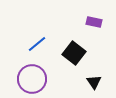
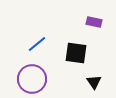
black square: moved 2 px right; rotated 30 degrees counterclockwise
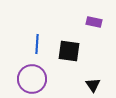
blue line: rotated 48 degrees counterclockwise
black square: moved 7 px left, 2 px up
black triangle: moved 1 px left, 3 px down
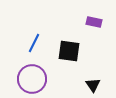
blue line: moved 3 px left, 1 px up; rotated 24 degrees clockwise
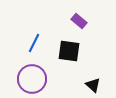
purple rectangle: moved 15 px left, 1 px up; rotated 28 degrees clockwise
black triangle: rotated 14 degrees counterclockwise
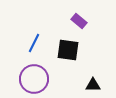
black square: moved 1 px left, 1 px up
purple circle: moved 2 px right
black triangle: rotated 42 degrees counterclockwise
